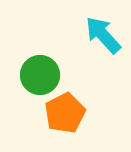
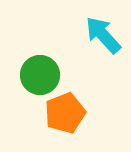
orange pentagon: rotated 6 degrees clockwise
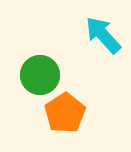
orange pentagon: rotated 12 degrees counterclockwise
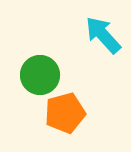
orange pentagon: rotated 18 degrees clockwise
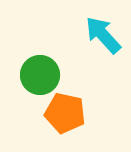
orange pentagon: rotated 27 degrees clockwise
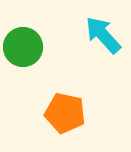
green circle: moved 17 px left, 28 px up
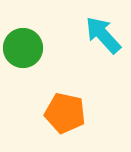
green circle: moved 1 px down
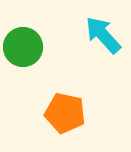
green circle: moved 1 px up
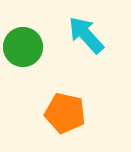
cyan arrow: moved 17 px left
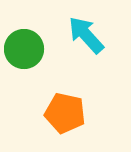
green circle: moved 1 px right, 2 px down
